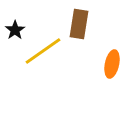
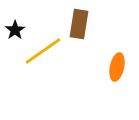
orange ellipse: moved 5 px right, 3 px down
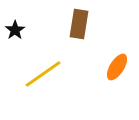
yellow line: moved 23 px down
orange ellipse: rotated 20 degrees clockwise
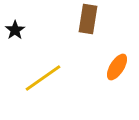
brown rectangle: moved 9 px right, 5 px up
yellow line: moved 4 px down
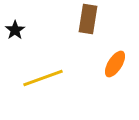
orange ellipse: moved 2 px left, 3 px up
yellow line: rotated 15 degrees clockwise
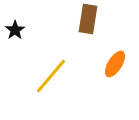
yellow line: moved 8 px right, 2 px up; rotated 30 degrees counterclockwise
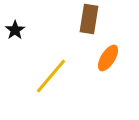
brown rectangle: moved 1 px right
orange ellipse: moved 7 px left, 6 px up
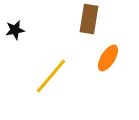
black star: rotated 24 degrees clockwise
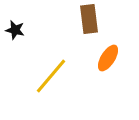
brown rectangle: rotated 16 degrees counterclockwise
black star: rotated 24 degrees clockwise
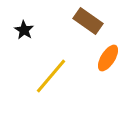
brown rectangle: moved 1 px left, 2 px down; rotated 48 degrees counterclockwise
black star: moved 9 px right; rotated 18 degrees clockwise
